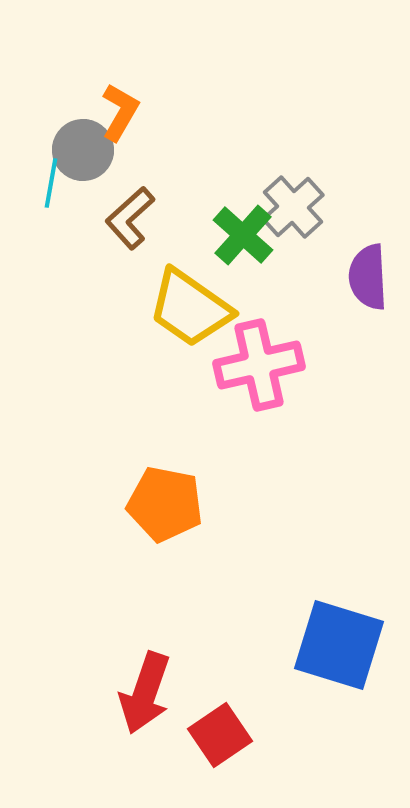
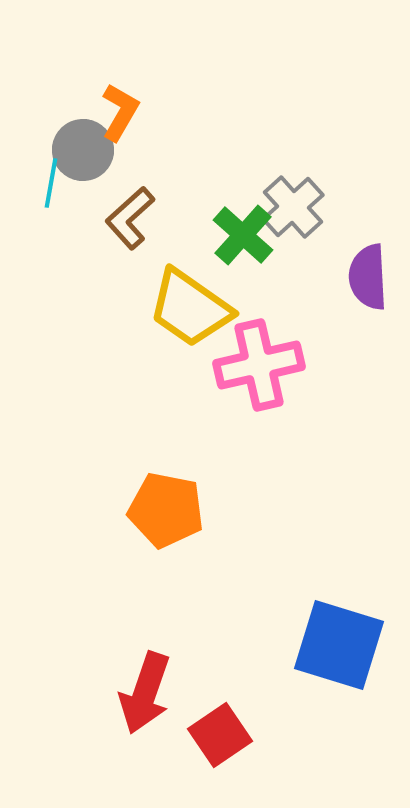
orange pentagon: moved 1 px right, 6 px down
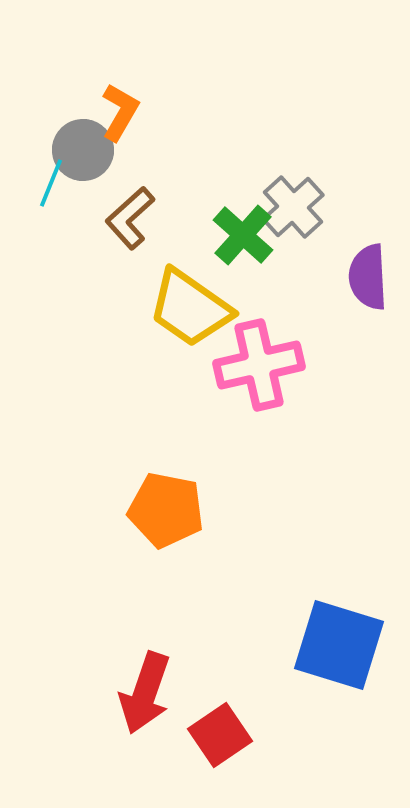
cyan line: rotated 12 degrees clockwise
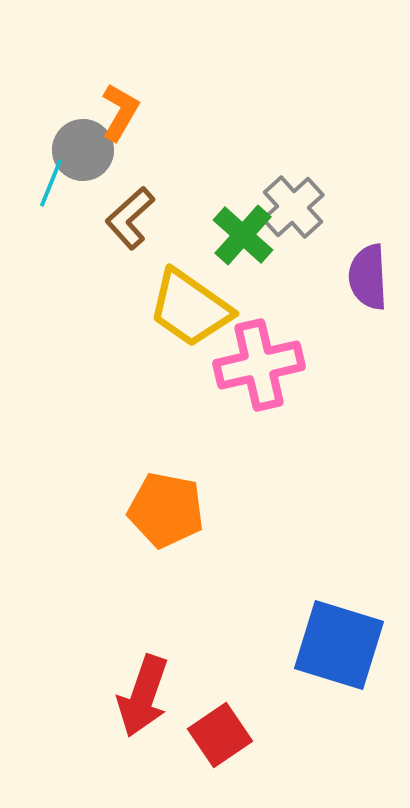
red arrow: moved 2 px left, 3 px down
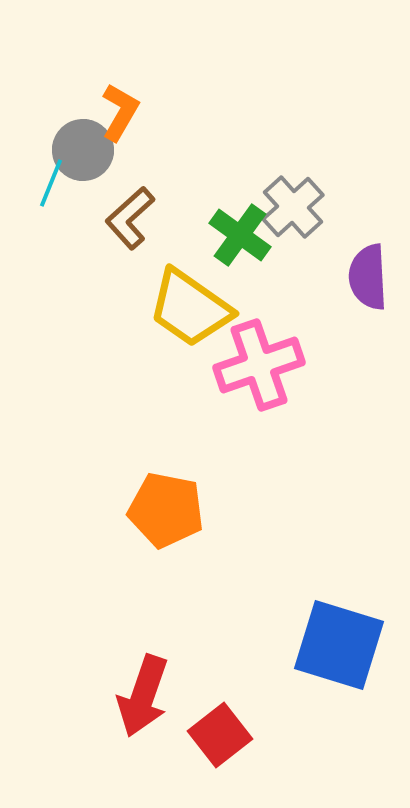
green cross: moved 3 px left; rotated 6 degrees counterclockwise
pink cross: rotated 6 degrees counterclockwise
red square: rotated 4 degrees counterclockwise
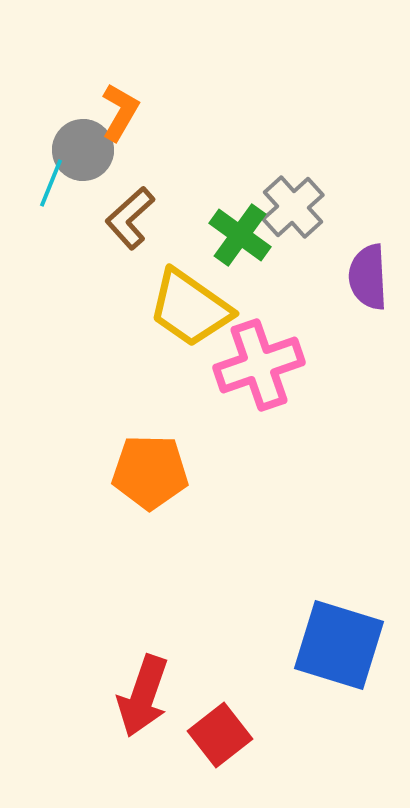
orange pentagon: moved 16 px left, 38 px up; rotated 10 degrees counterclockwise
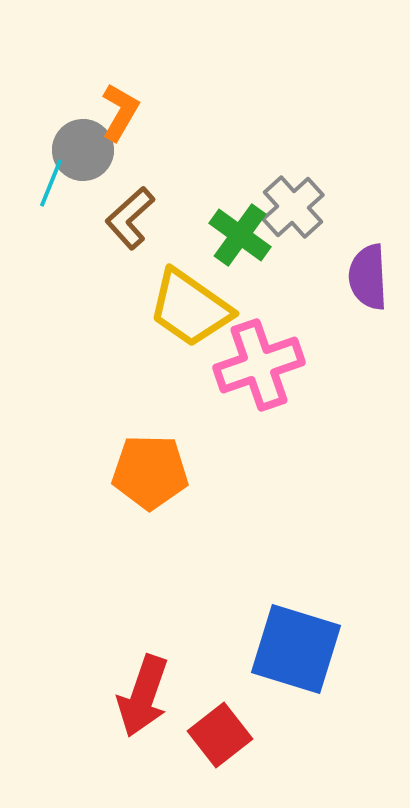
blue square: moved 43 px left, 4 px down
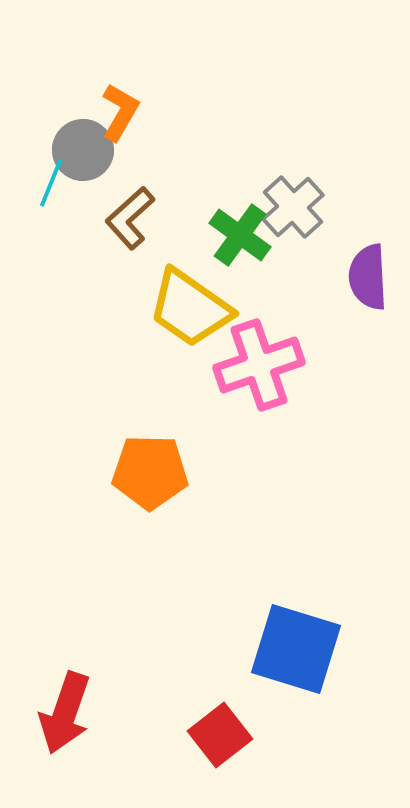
red arrow: moved 78 px left, 17 px down
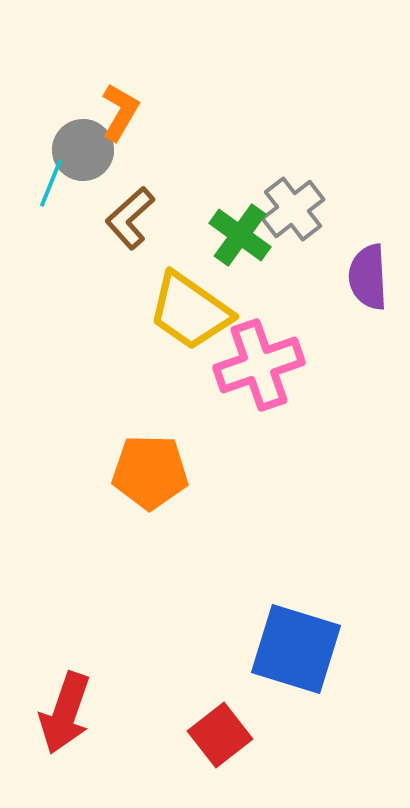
gray cross: moved 2 px down; rotated 4 degrees clockwise
yellow trapezoid: moved 3 px down
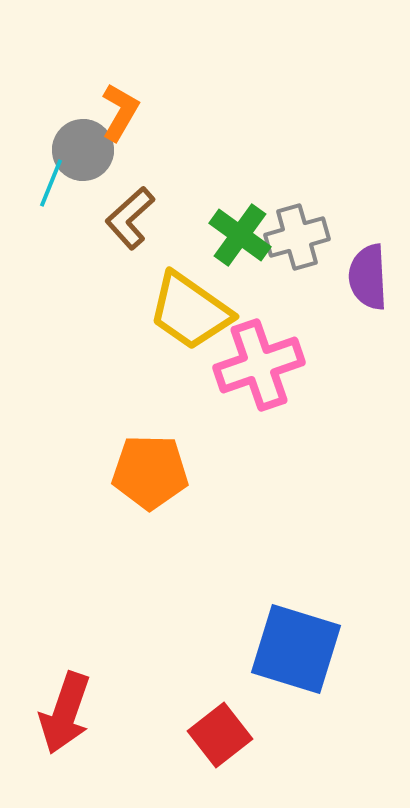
gray cross: moved 4 px right, 28 px down; rotated 22 degrees clockwise
